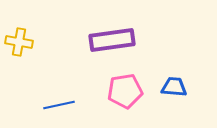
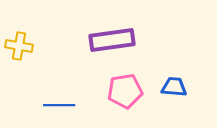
yellow cross: moved 4 px down
blue line: rotated 12 degrees clockwise
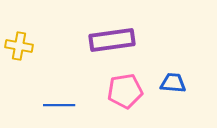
blue trapezoid: moved 1 px left, 4 px up
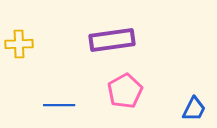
yellow cross: moved 2 px up; rotated 12 degrees counterclockwise
blue trapezoid: moved 21 px right, 26 px down; rotated 112 degrees clockwise
pink pentagon: rotated 20 degrees counterclockwise
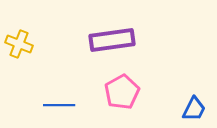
yellow cross: rotated 24 degrees clockwise
pink pentagon: moved 3 px left, 1 px down
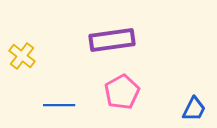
yellow cross: moved 3 px right, 12 px down; rotated 16 degrees clockwise
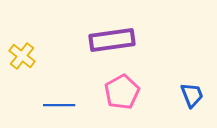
blue trapezoid: moved 2 px left, 14 px up; rotated 48 degrees counterclockwise
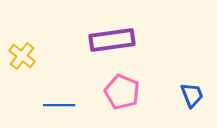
pink pentagon: rotated 20 degrees counterclockwise
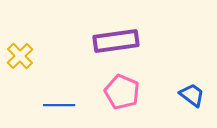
purple rectangle: moved 4 px right, 1 px down
yellow cross: moved 2 px left; rotated 8 degrees clockwise
blue trapezoid: rotated 32 degrees counterclockwise
